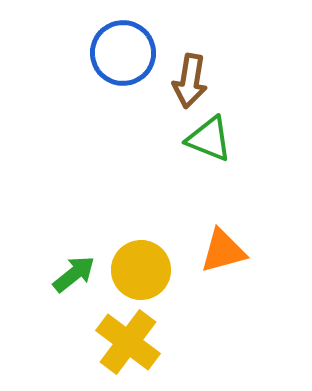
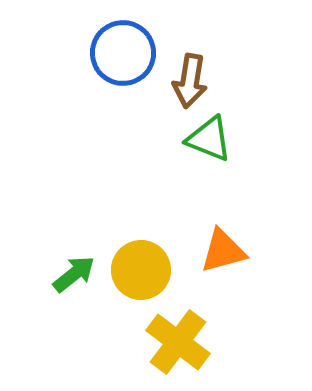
yellow cross: moved 50 px right
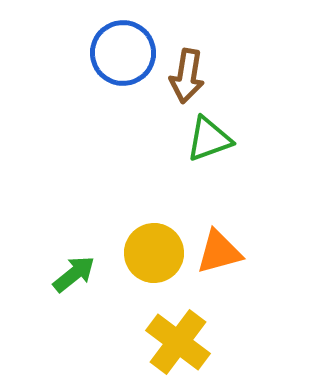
brown arrow: moved 3 px left, 5 px up
green triangle: rotated 42 degrees counterclockwise
orange triangle: moved 4 px left, 1 px down
yellow circle: moved 13 px right, 17 px up
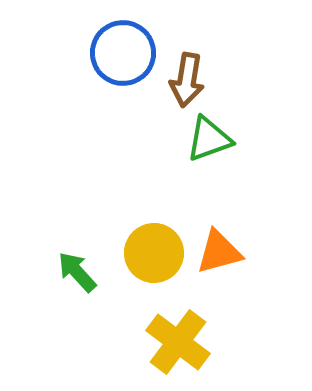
brown arrow: moved 4 px down
green arrow: moved 3 px right, 2 px up; rotated 93 degrees counterclockwise
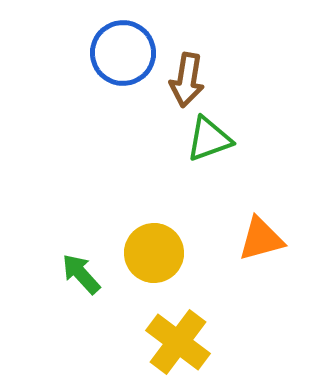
orange triangle: moved 42 px right, 13 px up
green arrow: moved 4 px right, 2 px down
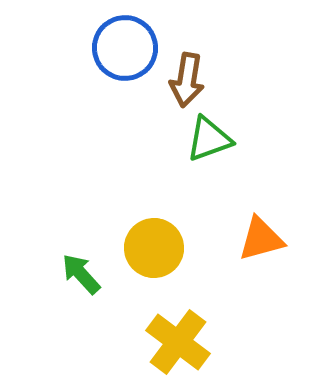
blue circle: moved 2 px right, 5 px up
yellow circle: moved 5 px up
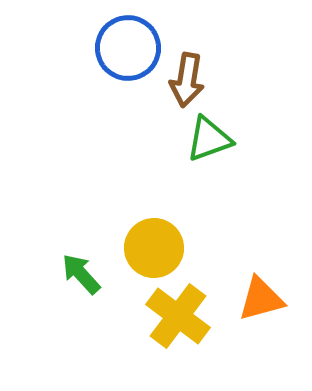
blue circle: moved 3 px right
orange triangle: moved 60 px down
yellow cross: moved 26 px up
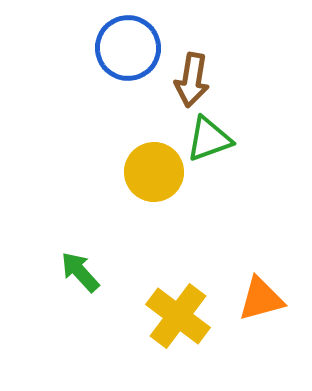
brown arrow: moved 5 px right
yellow circle: moved 76 px up
green arrow: moved 1 px left, 2 px up
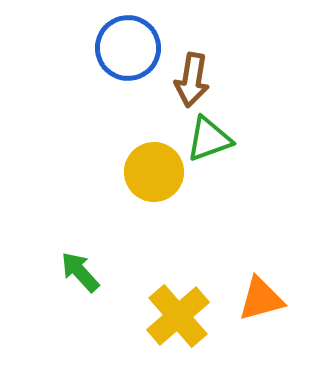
yellow cross: rotated 12 degrees clockwise
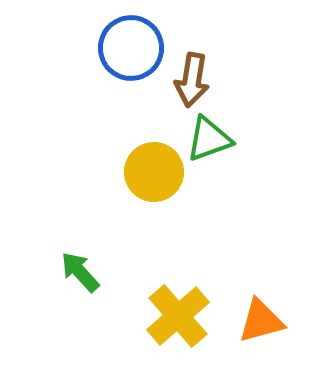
blue circle: moved 3 px right
orange triangle: moved 22 px down
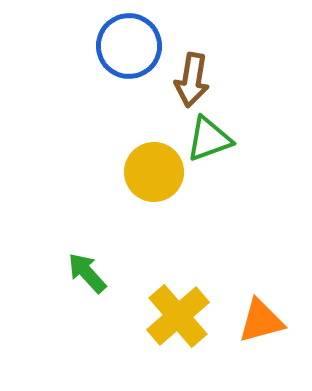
blue circle: moved 2 px left, 2 px up
green arrow: moved 7 px right, 1 px down
